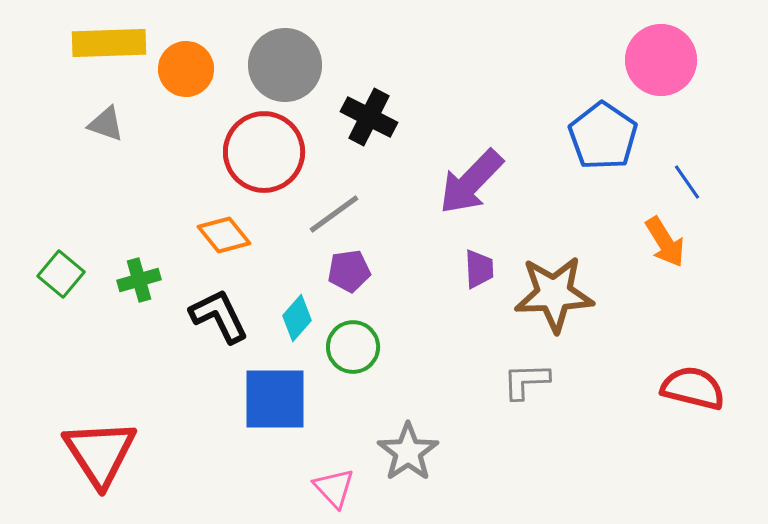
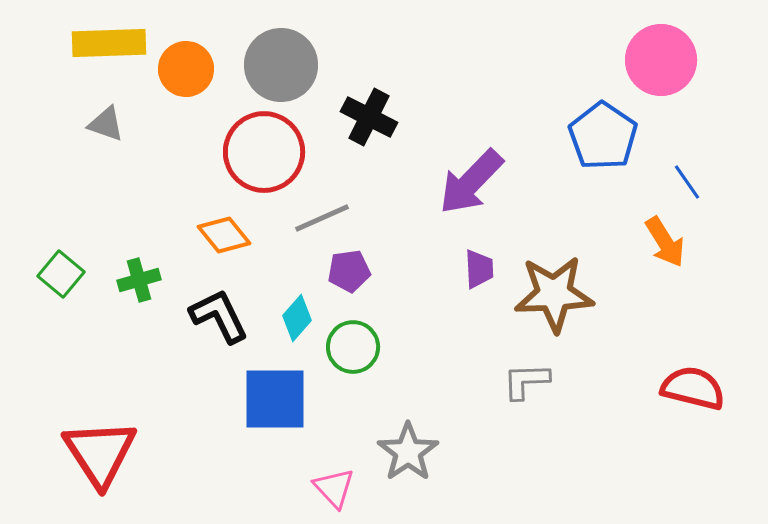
gray circle: moved 4 px left
gray line: moved 12 px left, 4 px down; rotated 12 degrees clockwise
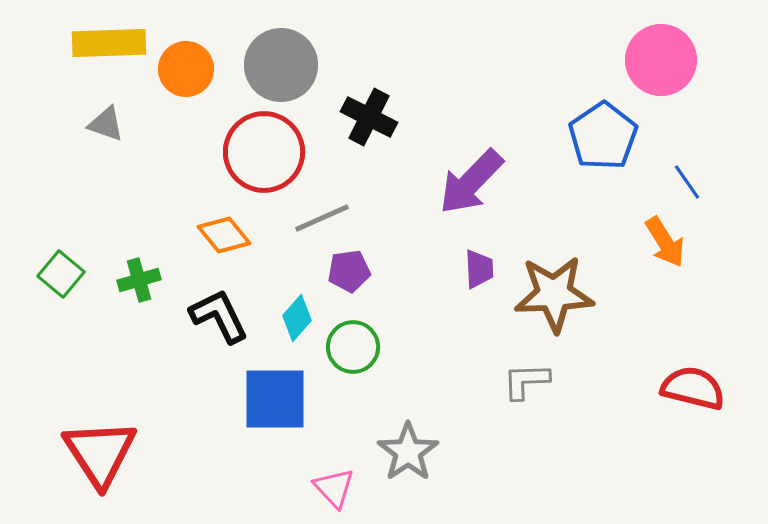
blue pentagon: rotated 4 degrees clockwise
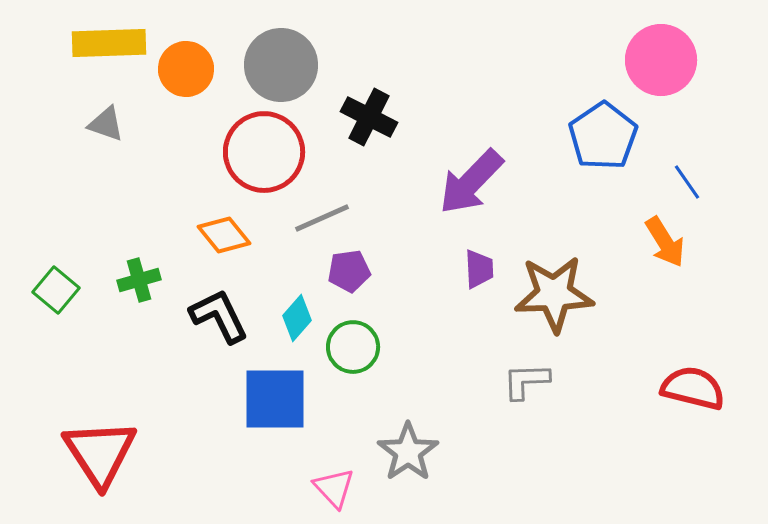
green square: moved 5 px left, 16 px down
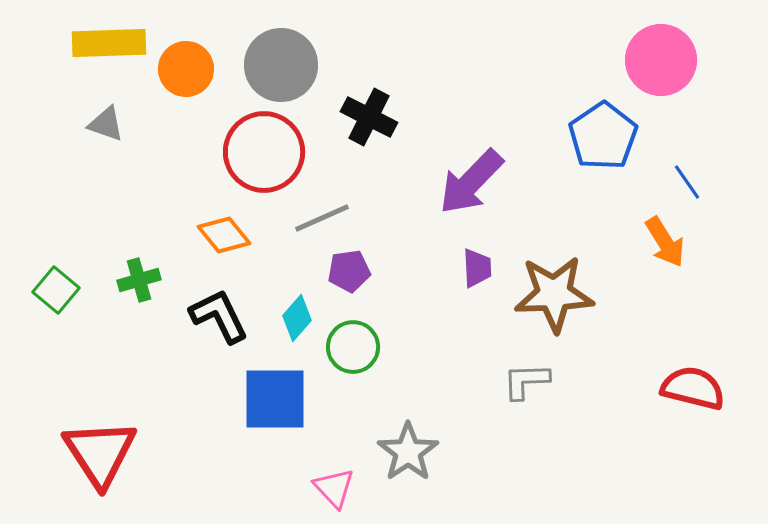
purple trapezoid: moved 2 px left, 1 px up
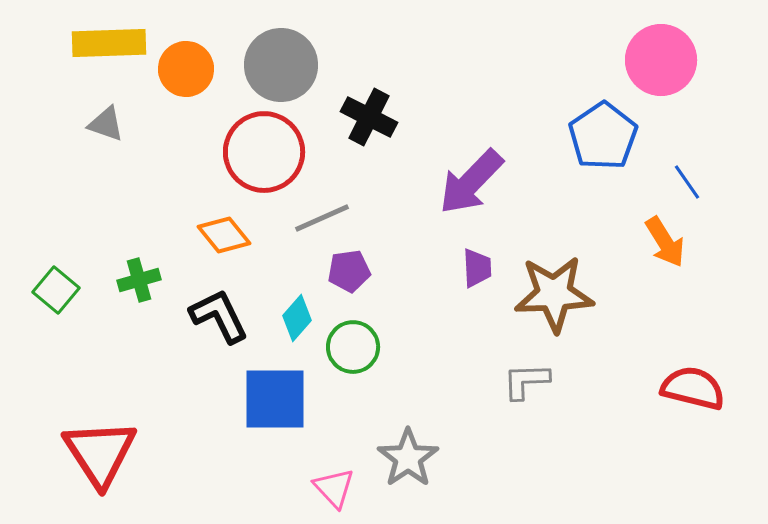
gray star: moved 6 px down
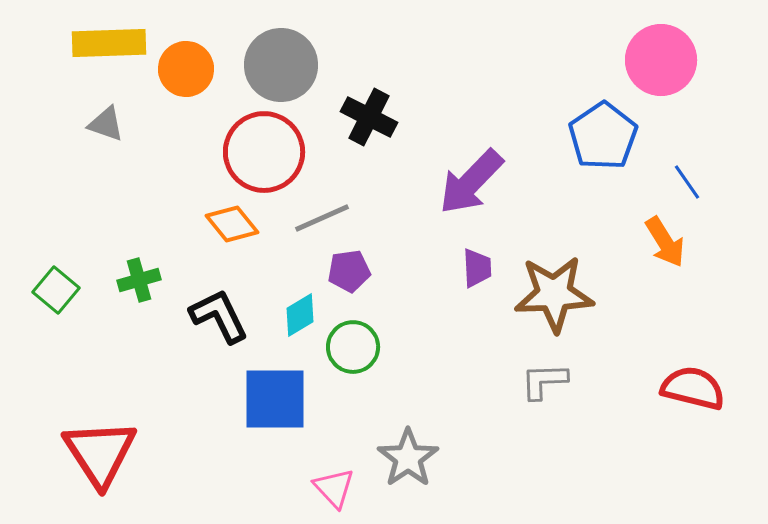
orange diamond: moved 8 px right, 11 px up
cyan diamond: moved 3 px right, 3 px up; rotated 18 degrees clockwise
gray L-shape: moved 18 px right
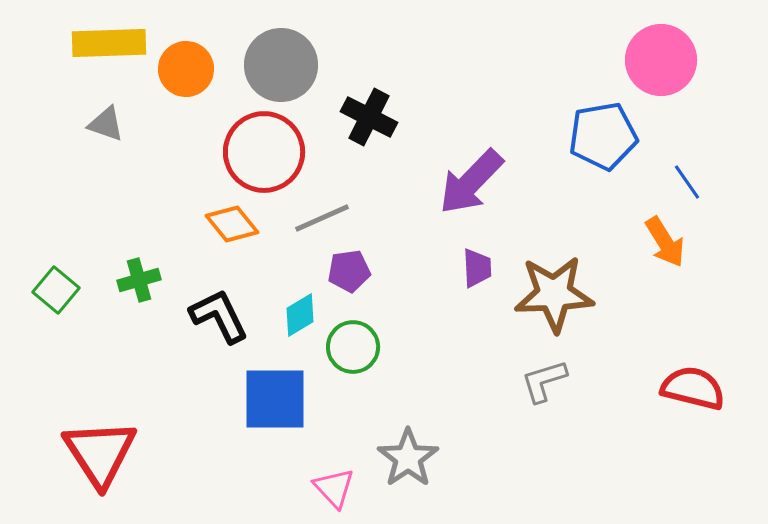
blue pentagon: rotated 24 degrees clockwise
gray L-shape: rotated 15 degrees counterclockwise
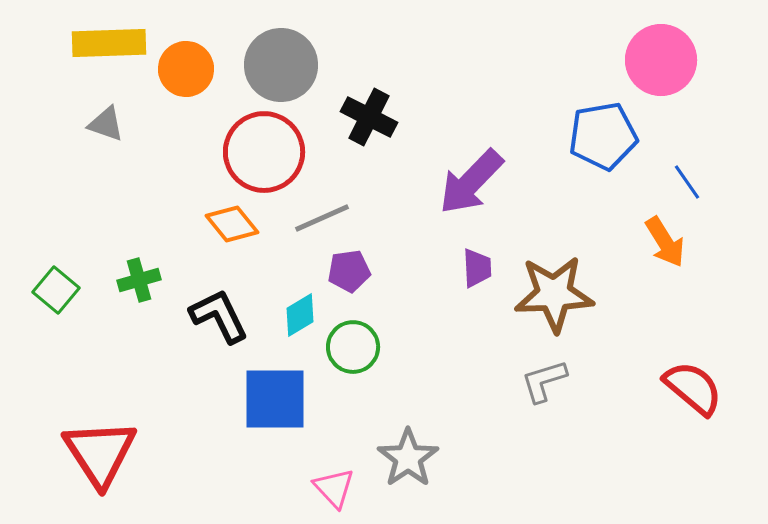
red semicircle: rotated 26 degrees clockwise
